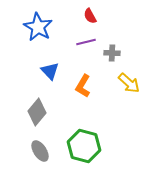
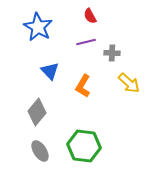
green hexagon: rotated 8 degrees counterclockwise
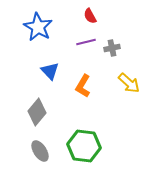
gray cross: moved 5 px up; rotated 14 degrees counterclockwise
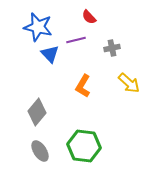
red semicircle: moved 1 px left, 1 px down; rotated 14 degrees counterclockwise
blue star: rotated 16 degrees counterclockwise
purple line: moved 10 px left, 2 px up
blue triangle: moved 17 px up
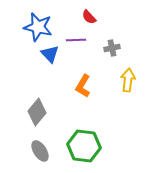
purple line: rotated 12 degrees clockwise
yellow arrow: moved 1 px left, 3 px up; rotated 125 degrees counterclockwise
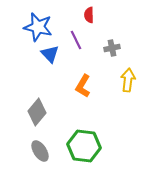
red semicircle: moved 2 px up; rotated 42 degrees clockwise
purple line: rotated 66 degrees clockwise
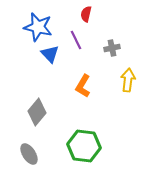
red semicircle: moved 3 px left, 1 px up; rotated 14 degrees clockwise
gray ellipse: moved 11 px left, 3 px down
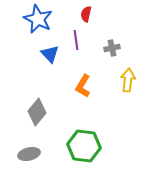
blue star: moved 8 px up; rotated 12 degrees clockwise
purple line: rotated 18 degrees clockwise
gray ellipse: rotated 70 degrees counterclockwise
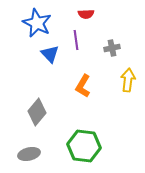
red semicircle: rotated 105 degrees counterclockwise
blue star: moved 1 px left, 4 px down
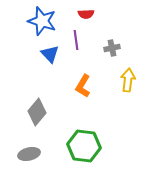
blue star: moved 5 px right, 2 px up; rotated 8 degrees counterclockwise
